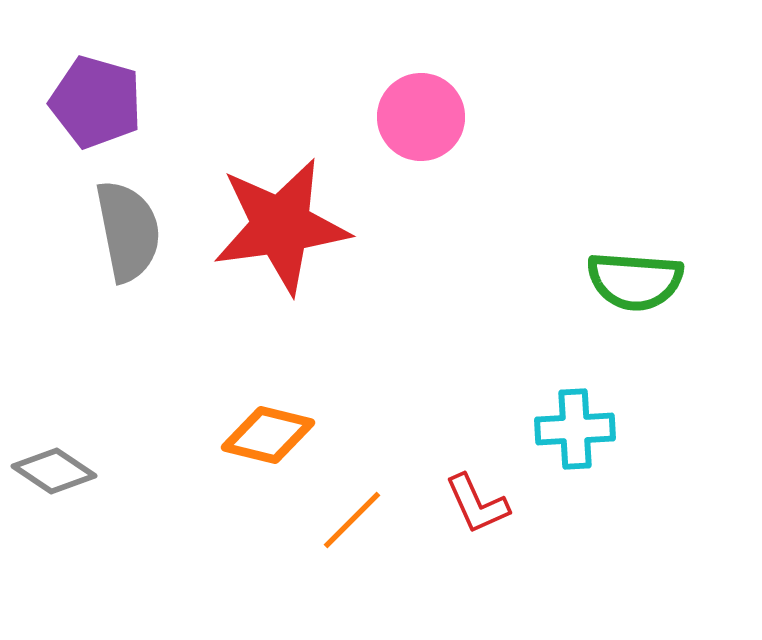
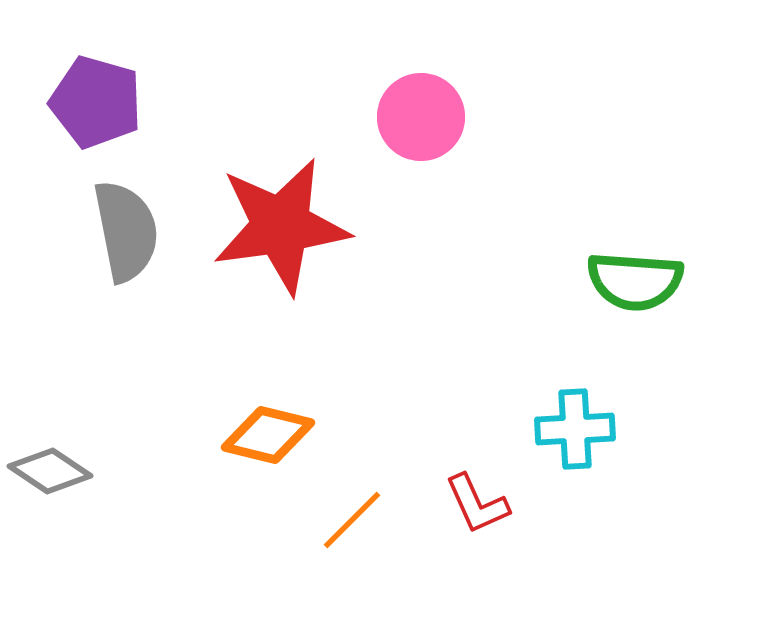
gray semicircle: moved 2 px left
gray diamond: moved 4 px left
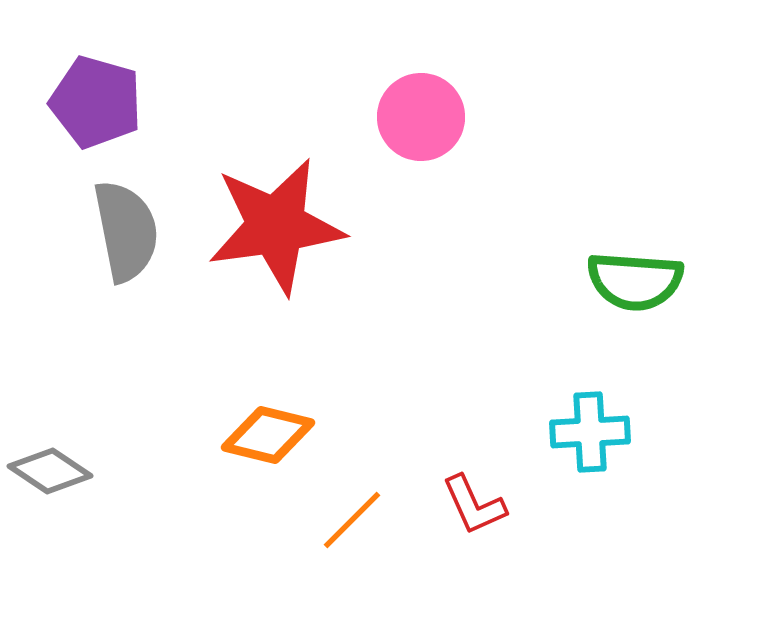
red star: moved 5 px left
cyan cross: moved 15 px right, 3 px down
red L-shape: moved 3 px left, 1 px down
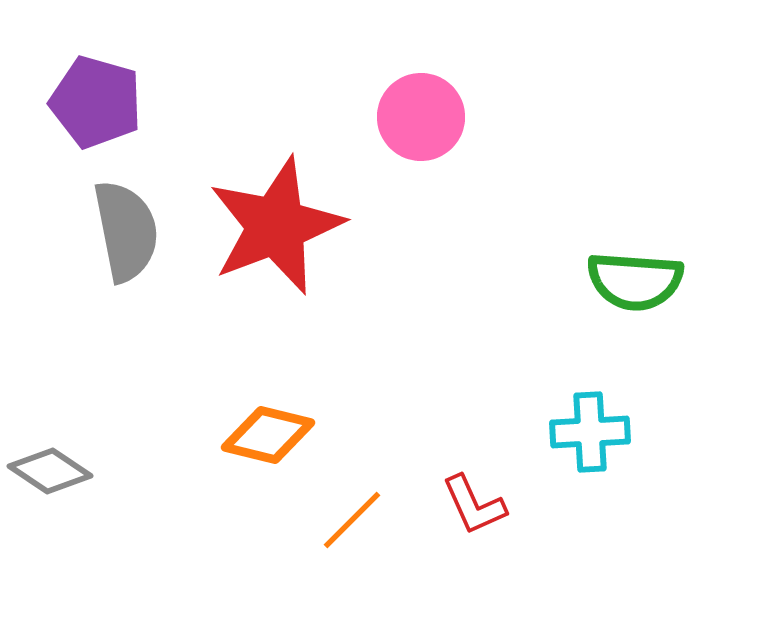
red star: rotated 13 degrees counterclockwise
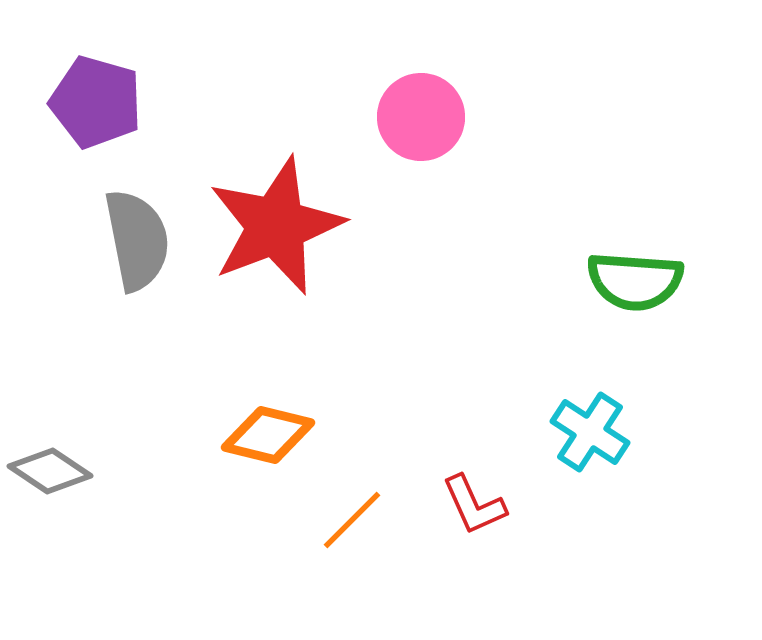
gray semicircle: moved 11 px right, 9 px down
cyan cross: rotated 36 degrees clockwise
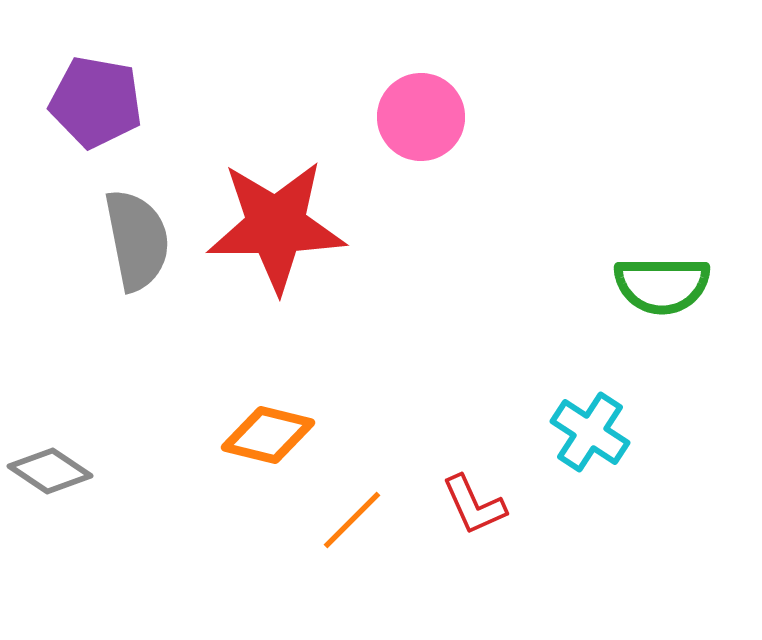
purple pentagon: rotated 6 degrees counterclockwise
red star: rotated 20 degrees clockwise
green semicircle: moved 27 px right, 4 px down; rotated 4 degrees counterclockwise
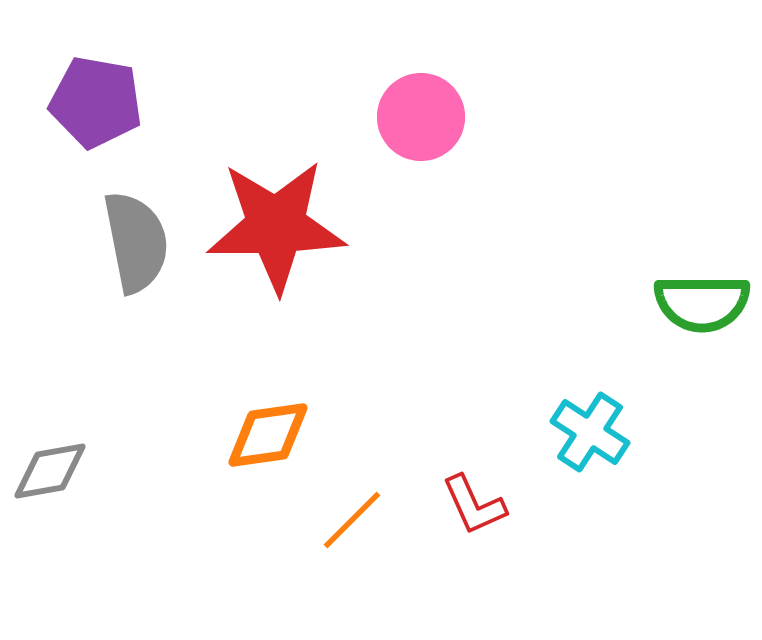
gray semicircle: moved 1 px left, 2 px down
green semicircle: moved 40 px right, 18 px down
orange diamond: rotated 22 degrees counterclockwise
gray diamond: rotated 44 degrees counterclockwise
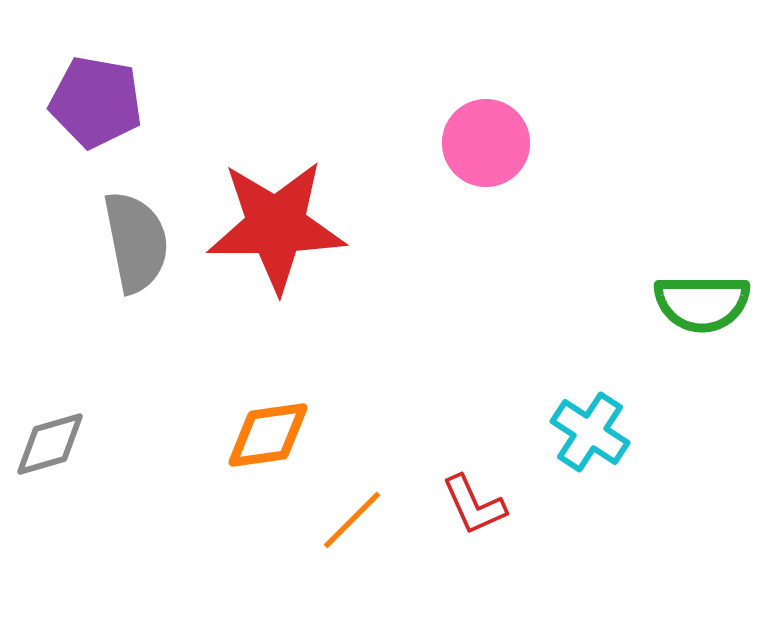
pink circle: moved 65 px right, 26 px down
gray diamond: moved 27 px up; rotated 6 degrees counterclockwise
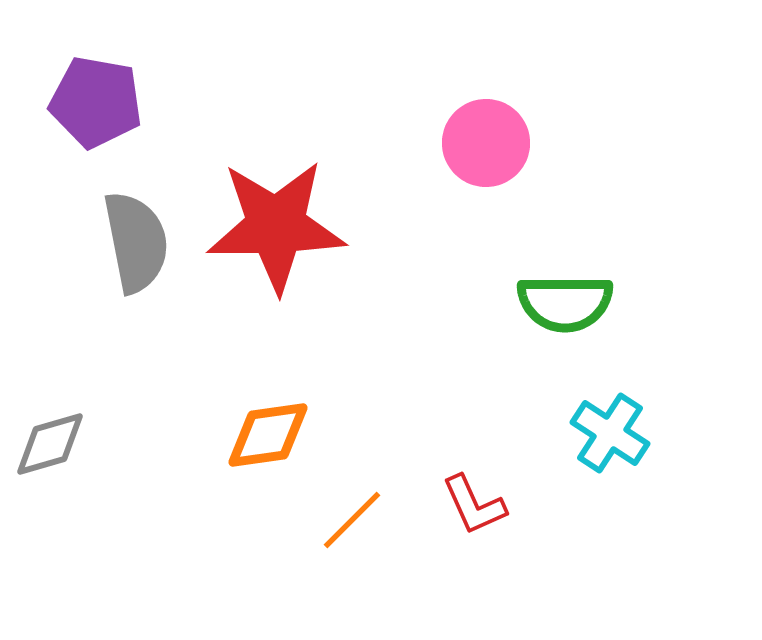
green semicircle: moved 137 px left
cyan cross: moved 20 px right, 1 px down
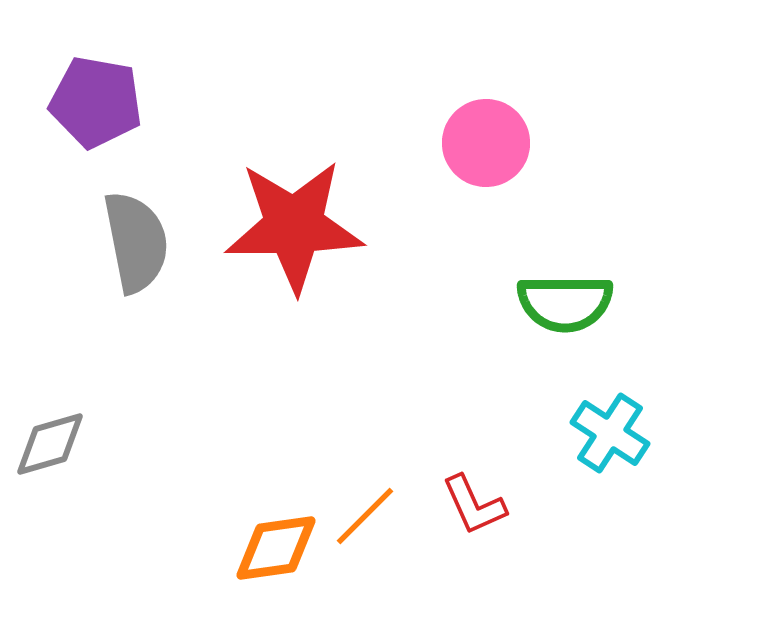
red star: moved 18 px right
orange diamond: moved 8 px right, 113 px down
orange line: moved 13 px right, 4 px up
